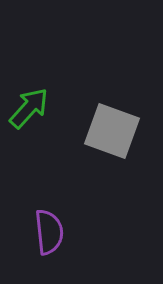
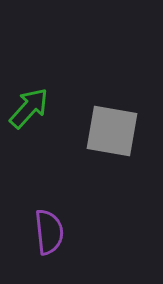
gray square: rotated 10 degrees counterclockwise
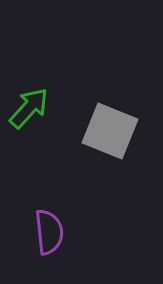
gray square: moved 2 px left; rotated 12 degrees clockwise
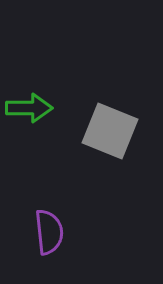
green arrow: rotated 48 degrees clockwise
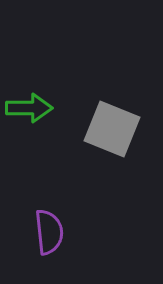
gray square: moved 2 px right, 2 px up
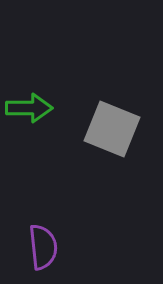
purple semicircle: moved 6 px left, 15 px down
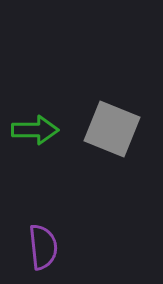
green arrow: moved 6 px right, 22 px down
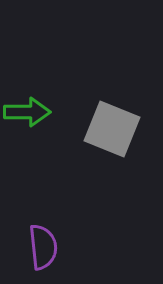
green arrow: moved 8 px left, 18 px up
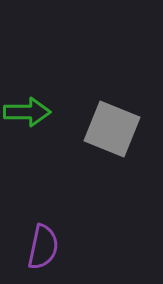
purple semicircle: rotated 18 degrees clockwise
